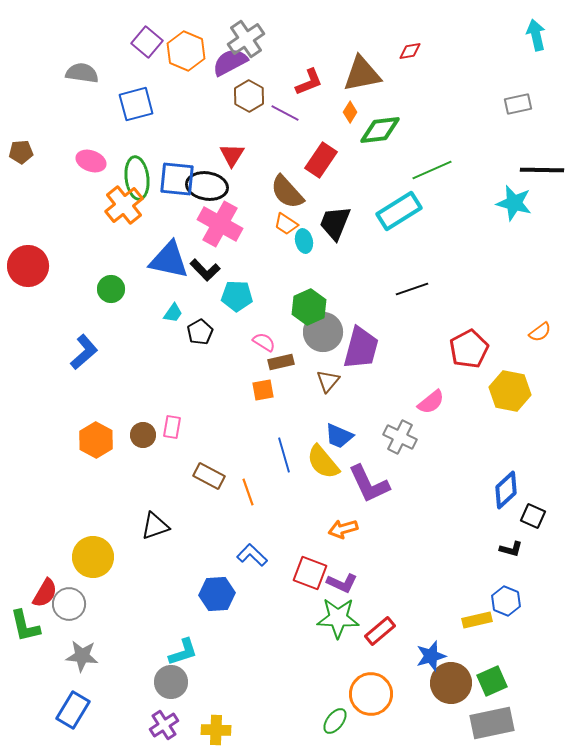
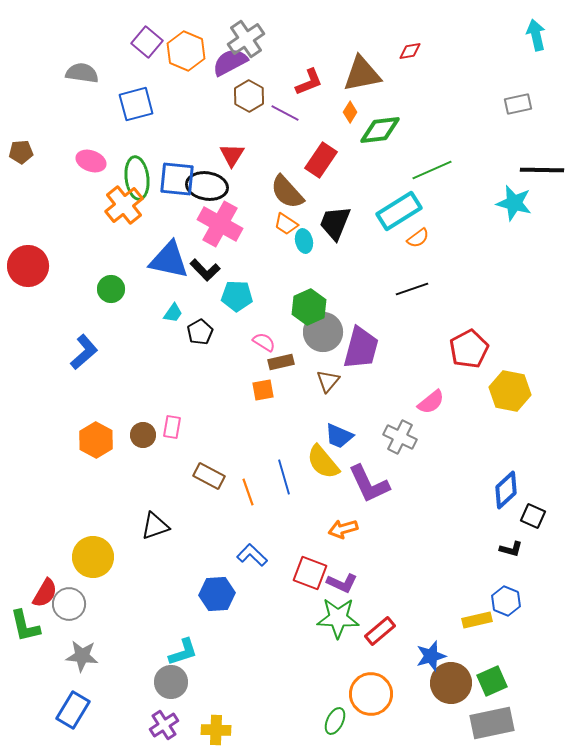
orange semicircle at (540, 332): moved 122 px left, 94 px up
blue line at (284, 455): moved 22 px down
green ellipse at (335, 721): rotated 12 degrees counterclockwise
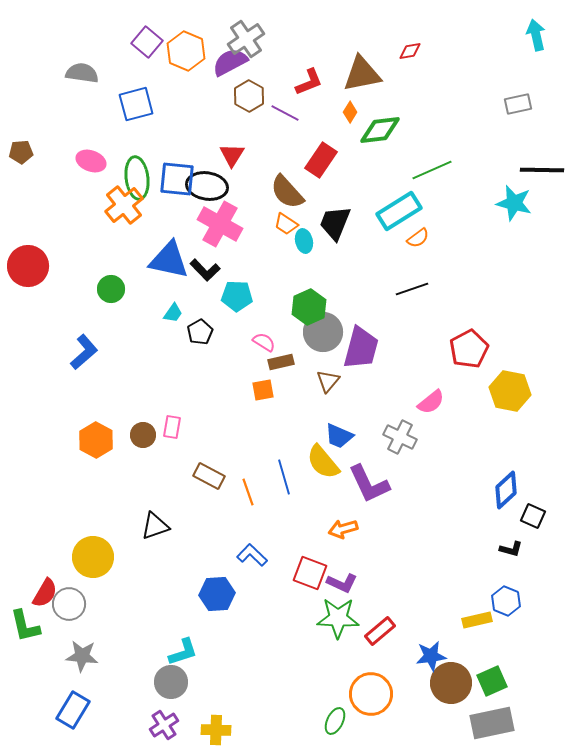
blue star at (431, 656): rotated 8 degrees clockwise
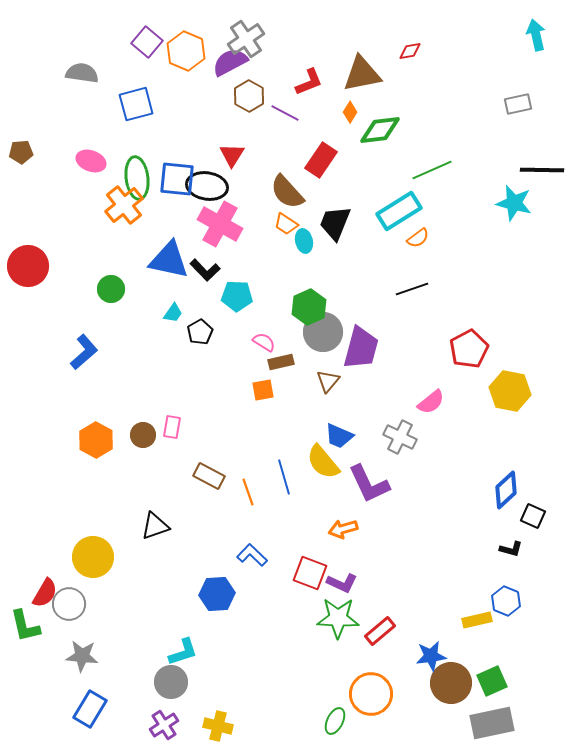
blue rectangle at (73, 710): moved 17 px right, 1 px up
yellow cross at (216, 730): moved 2 px right, 4 px up; rotated 12 degrees clockwise
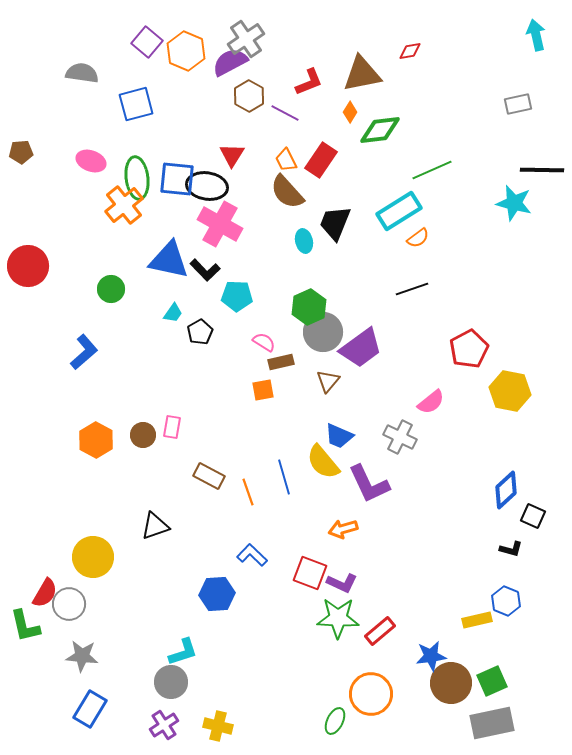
orange trapezoid at (286, 224): moved 64 px up; rotated 30 degrees clockwise
purple trapezoid at (361, 348): rotated 39 degrees clockwise
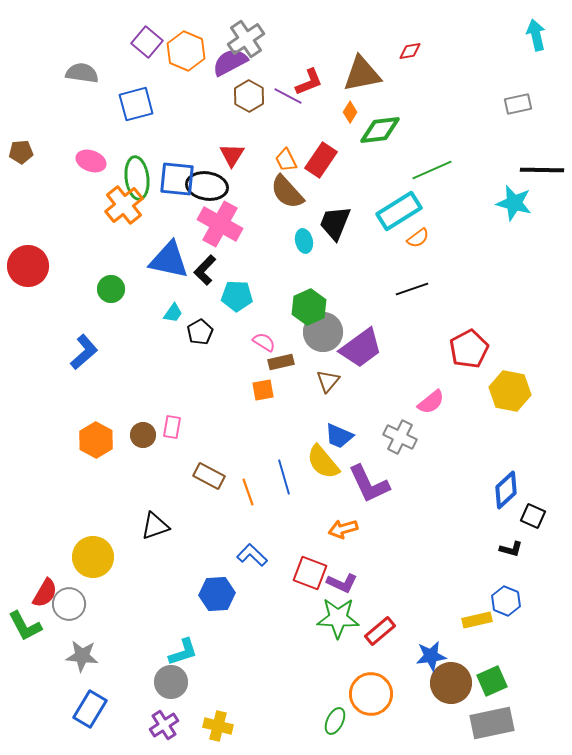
purple line at (285, 113): moved 3 px right, 17 px up
black L-shape at (205, 270): rotated 88 degrees clockwise
green L-shape at (25, 626): rotated 15 degrees counterclockwise
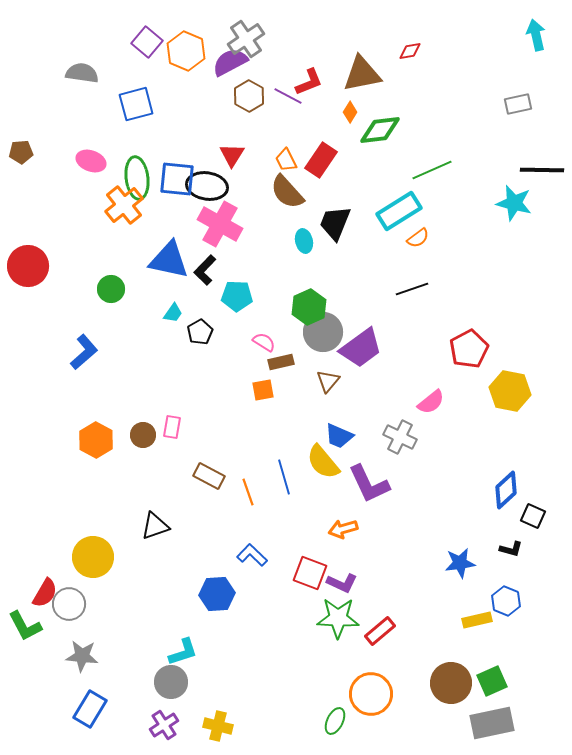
blue star at (431, 656): moved 29 px right, 93 px up
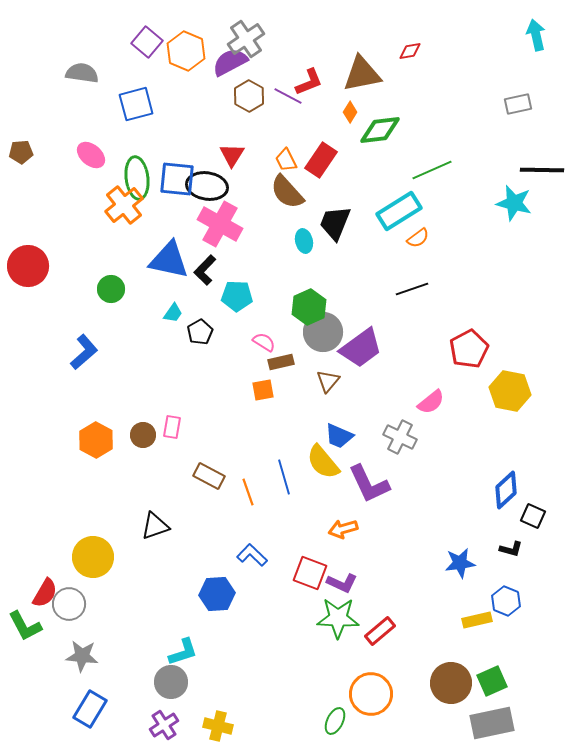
pink ellipse at (91, 161): moved 6 px up; rotated 20 degrees clockwise
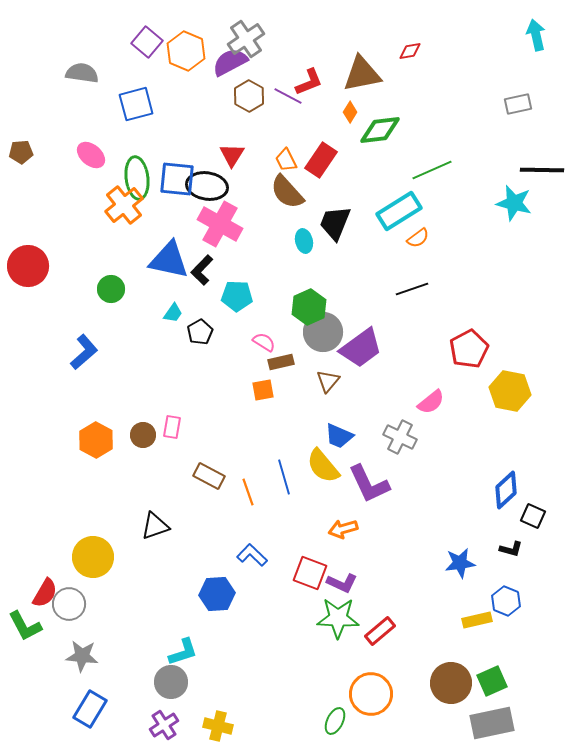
black L-shape at (205, 270): moved 3 px left
yellow semicircle at (323, 462): moved 4 px down
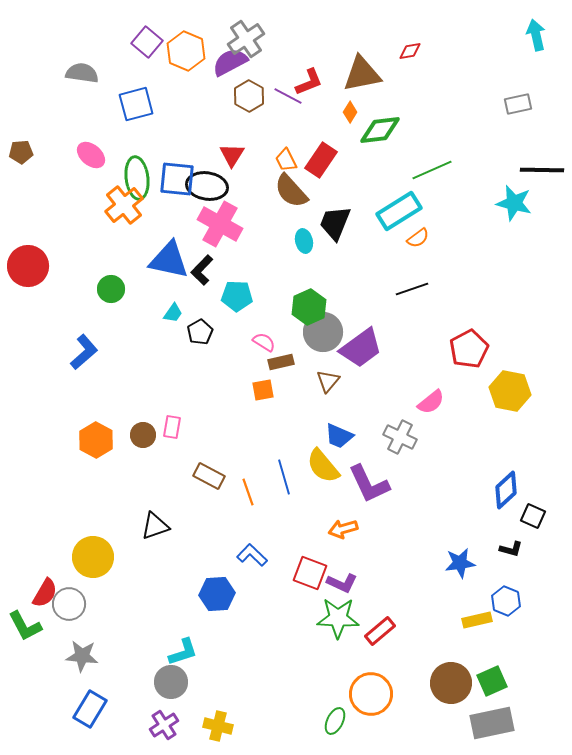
brown semicircle at (287, 192): moved 4 px right, 1 px up
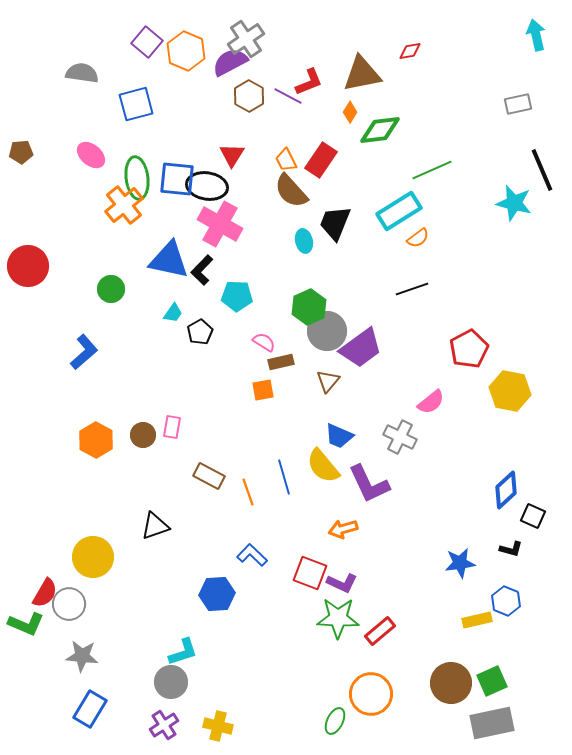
black line at (542, 170): rotated 66 degrees clockwise
gray circle at (323, 332): moved 4 px right, 1 px up
green L-shape at (25, 626): moved 1 px right, 2 px up; rotated 39 degrees counterclockwise
